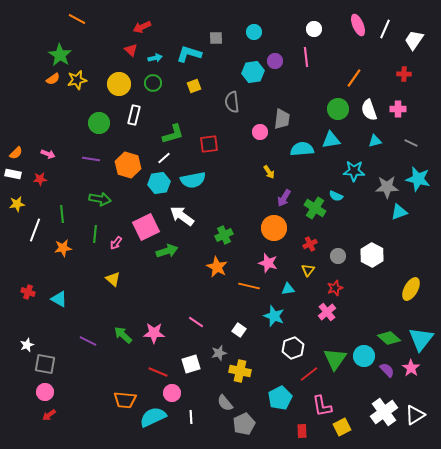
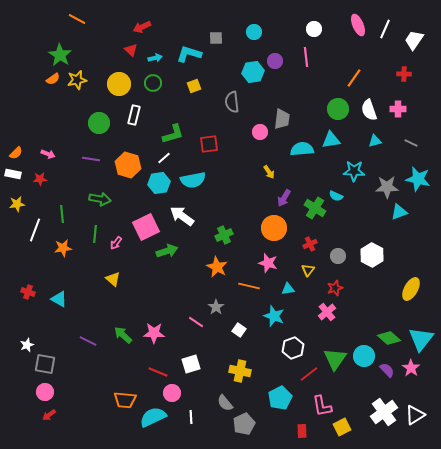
gray star at (219, 353): moved 3 px left, 46 px up; rotated 21 degrees counterclockwise
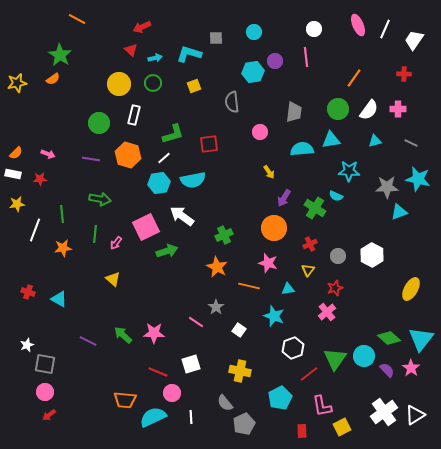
yellow star at (77, 80): moved 60 px left, 3 px down
white semicircle at (369, 110): rotated 125 degrees counterclockwise
gray trapezoid at (282, 119): moved 12 px right, 7 px up
orange hexagon at (128, 165): moved 10 px up
cyan star at (354, 171): moved 5 px left
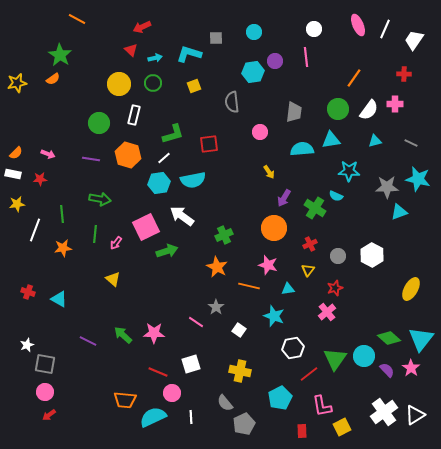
pink cross at (398, 109): moved 3 px left, 5 px up
pink star at (268, 263): moved 2 px down
white hexagon at (293, 348): rotated 10 degrees clockwise
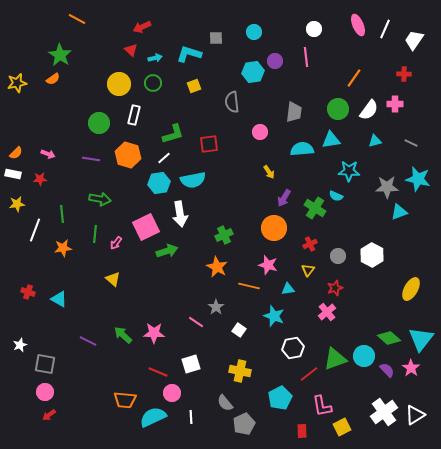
white arrow at (182, 216): moved 2 px left, 2 px up; rotated 135 degrees counterclockwise
white star at (27, 345): moved 7 px left
green triangle at (335, 359): rotated 35 degrees clockwise
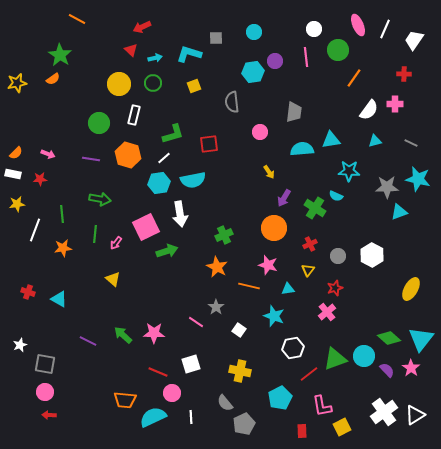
green circle at (338, 109): moved 59 px up
red arrow at (49, 415): rotated 40 degrees clockwise
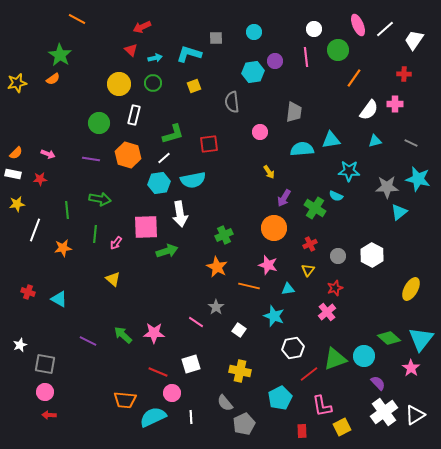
white line at (385, 29): rotated 24 degrees clockwise
cyan triangle at (399, 212): rotated 18 degrees counterclockwise
green line at (62, 214): moved 5 px right, 4 px up
pink square at (146, 227): rotated 24 degrees clockwise
purple semicircle at (387, 370): moved 9 px left, 13 px down
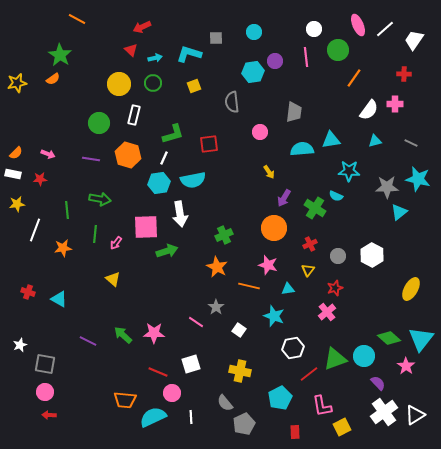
white line at (164, 158): rotated 24 degrees counterclockwise
pink star at (411, 368): moved 5 px left, 2 px up
red rectangle at (302, 431): moved 7 px left, 1 px down
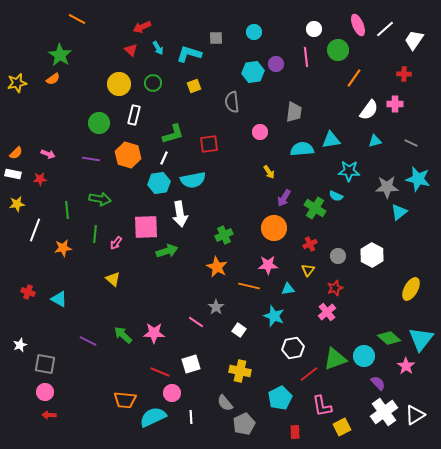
cyan arrow at (155, 58): moved 3 px right, 10 px up; rotated 72 degrees clockwise
purple circle at (275, 61): moved 1 px right, 3 px down
pink star at (268, 265): rotated 18 degrees counterclockwise
red line at (158, 372): moved 2 px right
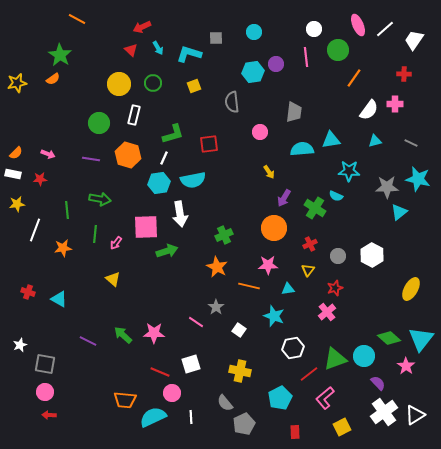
pink L-shape at (322, 406): moved 3 px right, 8 px up; rotated 60 degrees clockwise
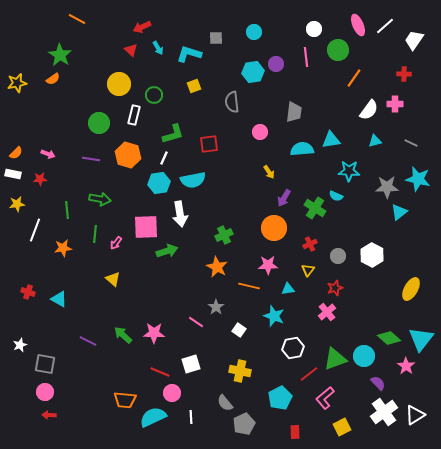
white line at (385, 29): moved 3 px up
green circle at (153, 83): moved 1 px right, 12 px down
